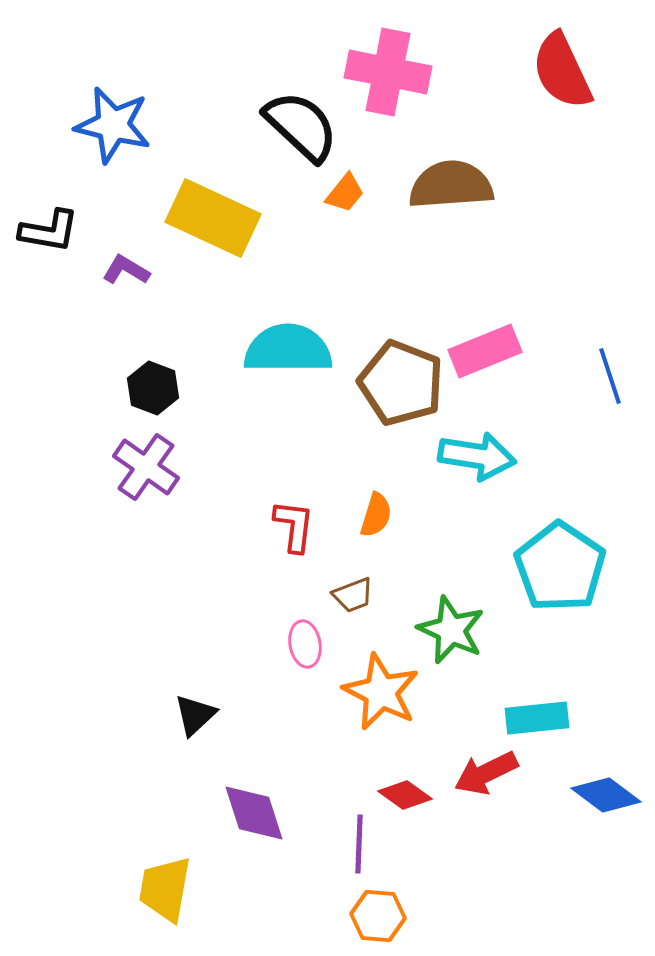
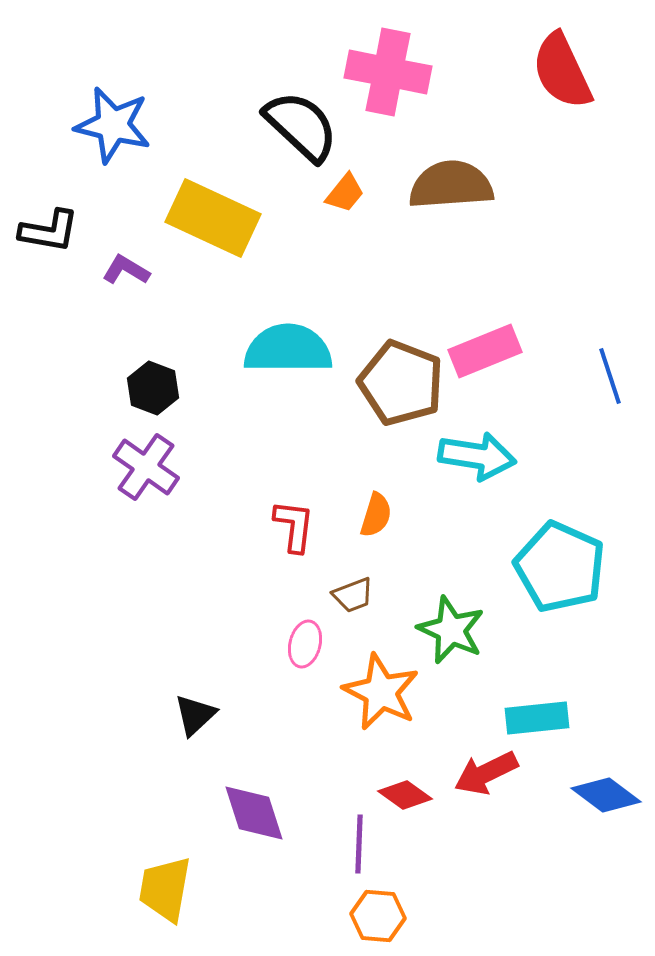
cyan pentagon: rotated 10 degrees counterclockwise
pink ellipse: rotated 24 degrees clockwise
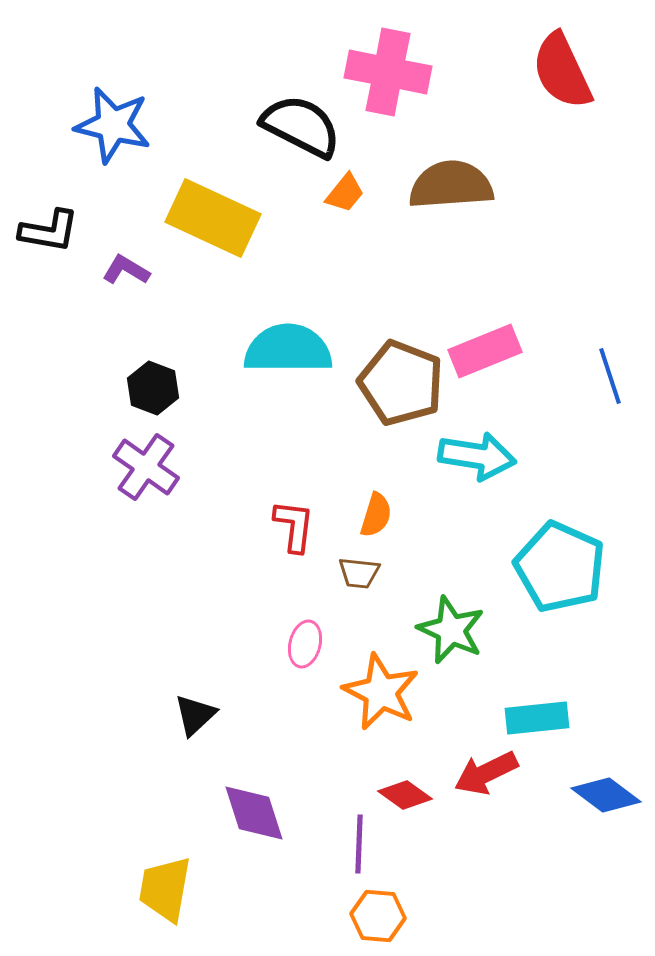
black semicircle: rotated 16 degrees counterclockwise
brown trapezoid: moved 6 px right, 22 px up; rotated 27 degrees clockwise
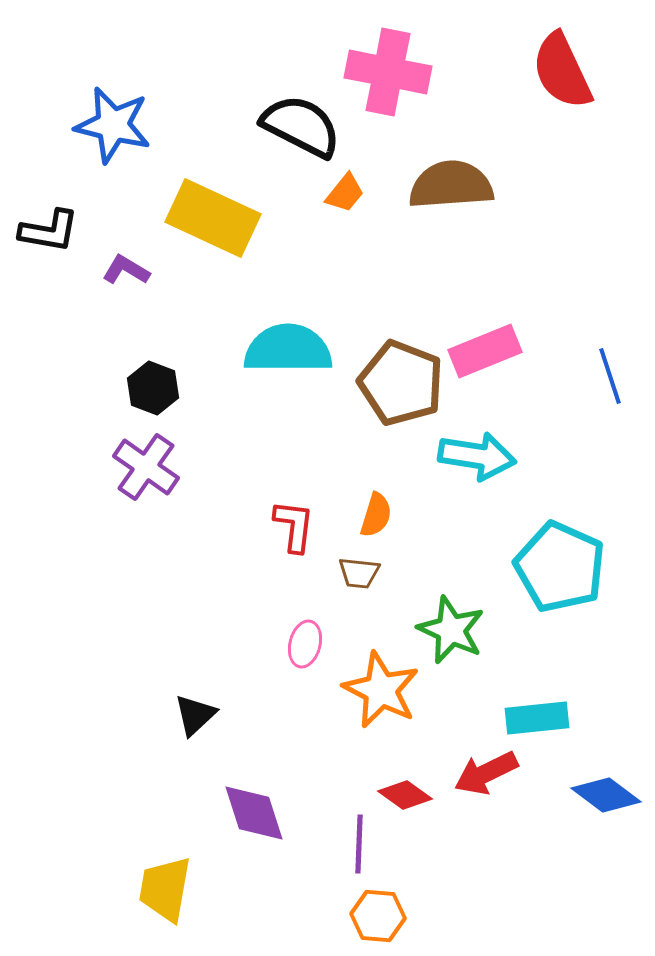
orange star: moved 2 px up
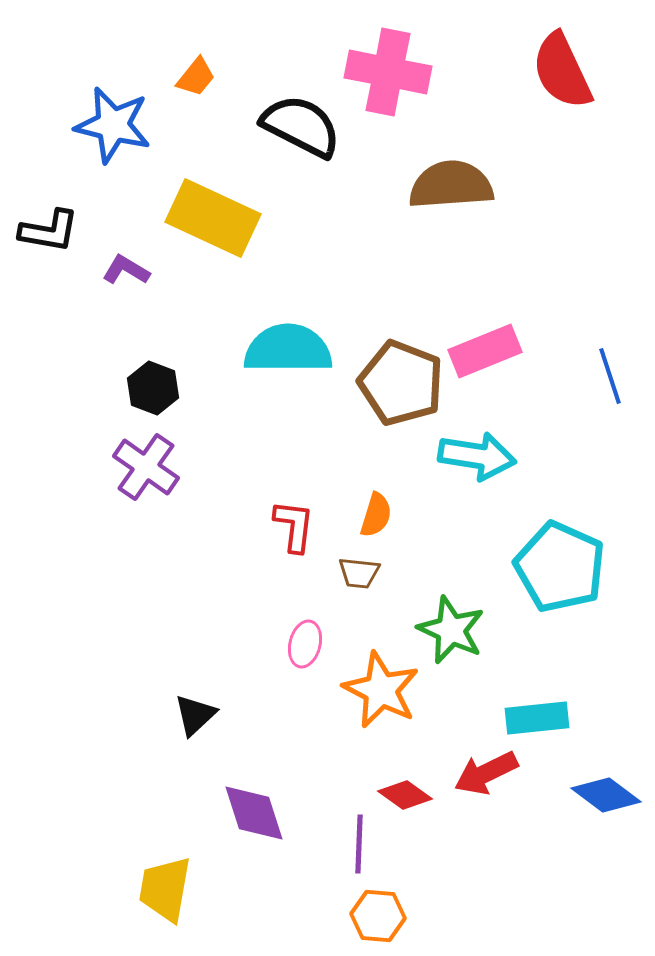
orange trapezoid: moved 149 px left, 116 px up
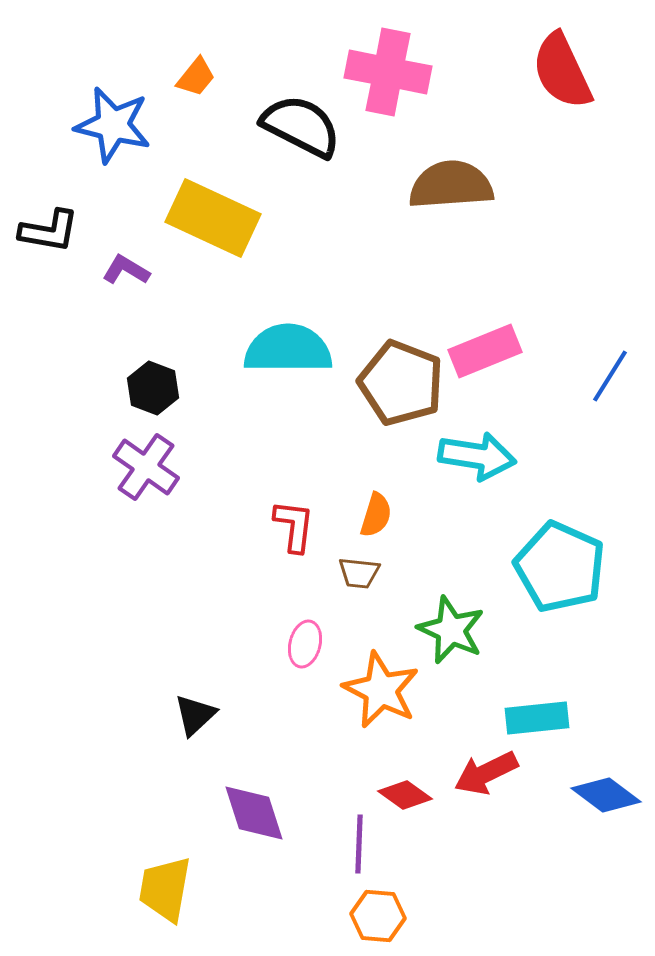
blue line: rotated 50 degrees clockwise
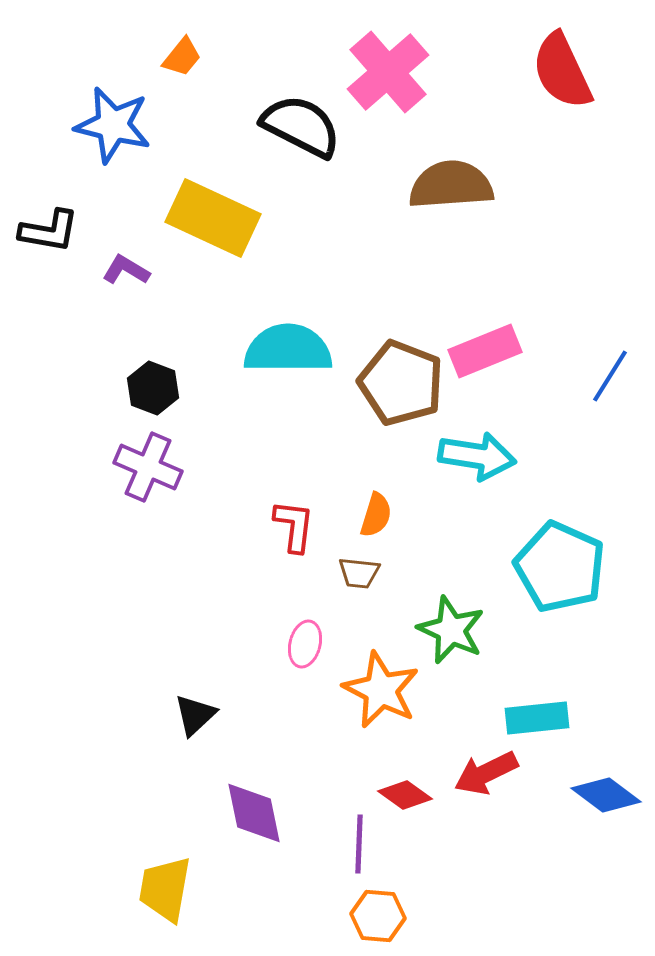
pink cross: rotated 38 degrees clockwise
orange trapezoid: moved 14 px left, 20 px up
purple cross: moved 2 px right; rotated 12 degrees counterclockwise
purple diamond: rotated 6 degrees clockwise
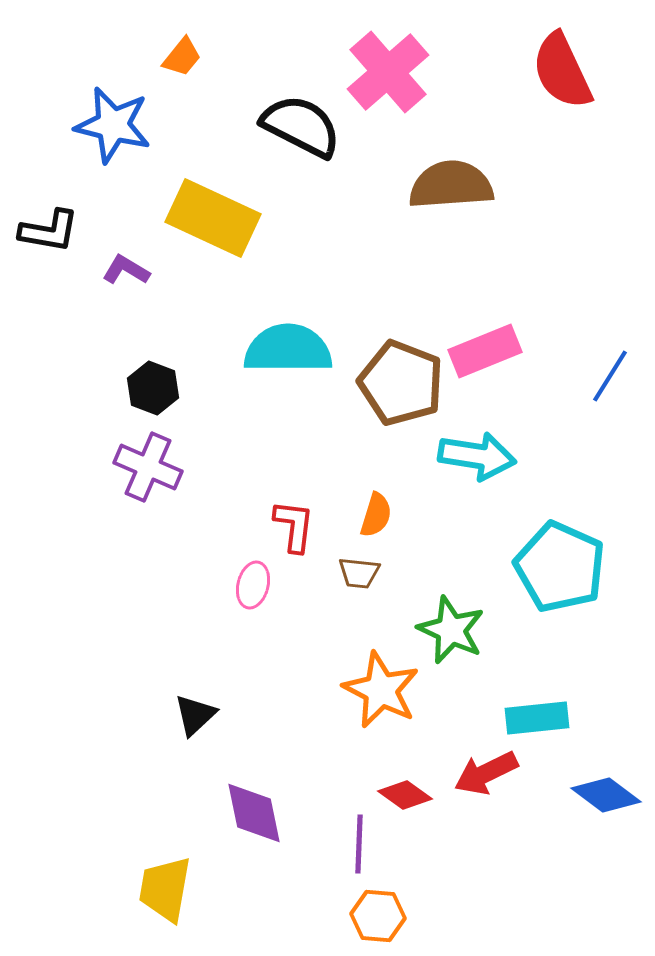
pink ellipse: moved 52 px left, 59 px up
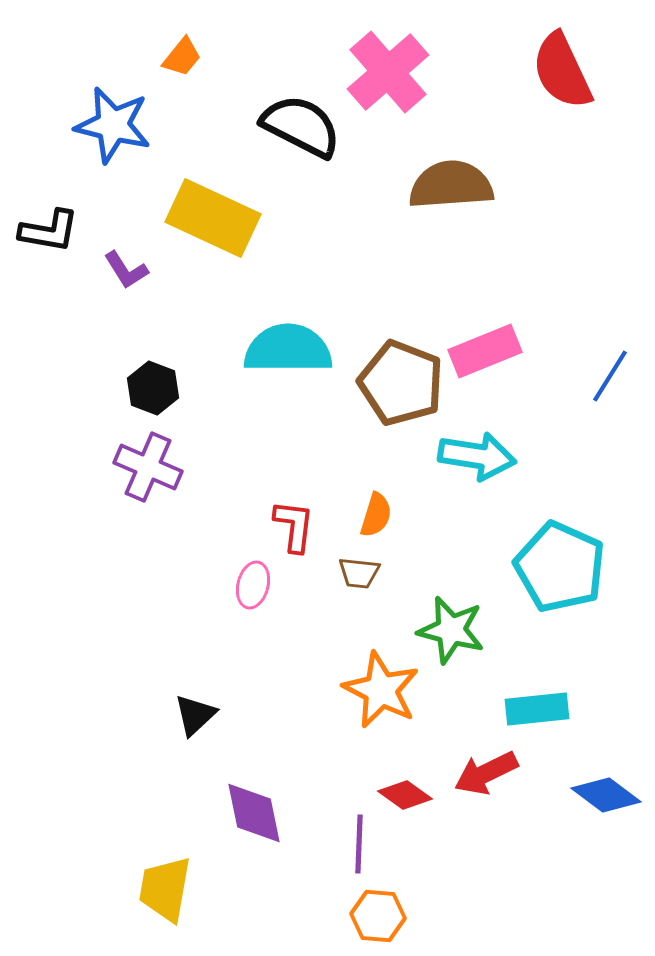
purple L-shape: rotated 153 degrees counterclockwise
green star: rotated 10 degrees counterclockwise
cyan rectangle: moved 9 px up
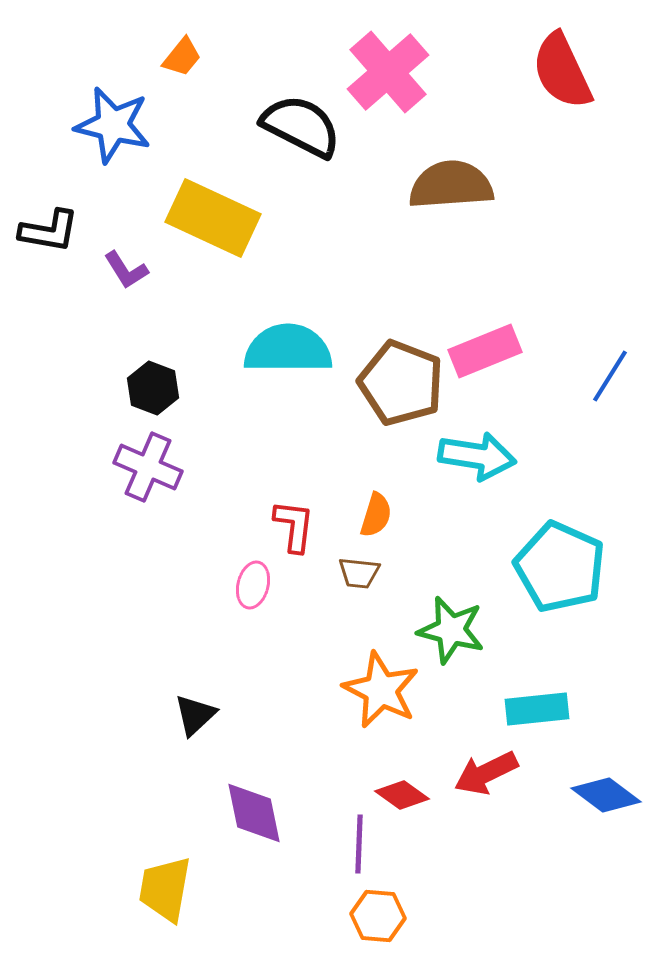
red diamond: moved 3 px left
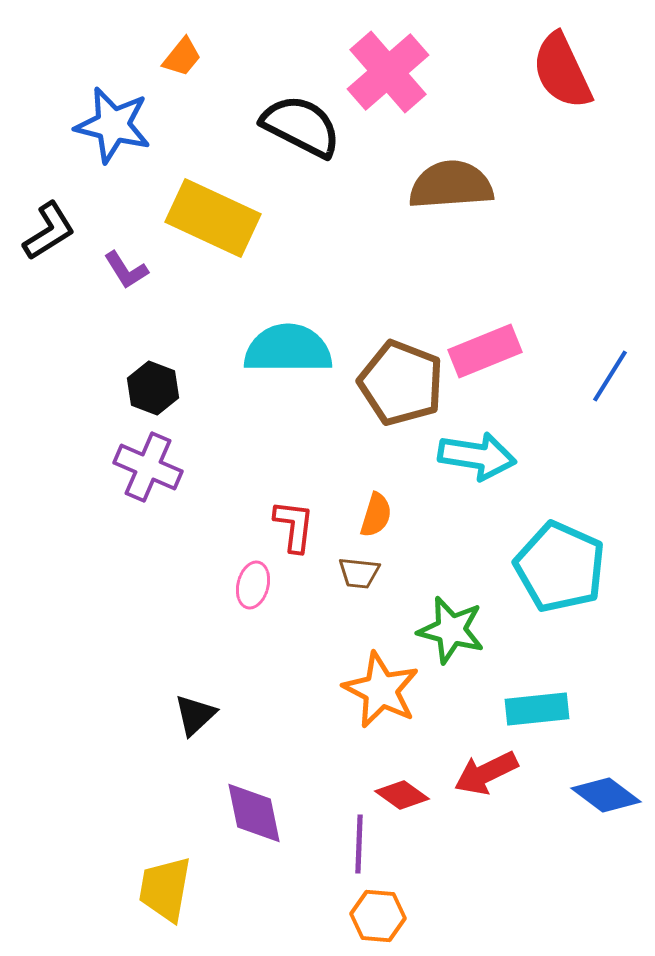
black L-shape: rotated 42 degrees counterclockwise
